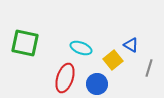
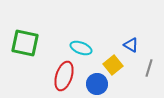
yellow square: moved 5 px down
red ellipse: moved 1 px left, 2 px up
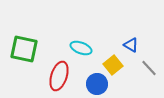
green square: moved 1 px left, 6 px down
gray line: rotated 60 degrees counterclockwise
red ellipse: moved 5 px left
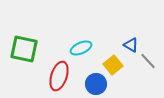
cyan ellipse: rotated 45 degrees counterclockwise
gray line: moved 1 px left, 7 px up
blue circle: moved 1 px left
